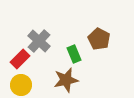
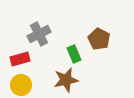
gray cross: moved 7 px up; rotated 20 degrees clockwise
red rectangle: rotated 30 degrees clockwise
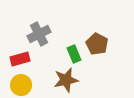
brown pentagon: moved 2 px left, 5 px down
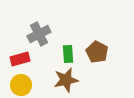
brown pentagon: moved 8 px down
green rectangle: moved 6 px left; rotated 18 degrees clockwise
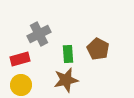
brown pentagon: moved 1 px right, 3 px up
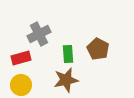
red rectangle: moved 1 px right, 1 px up
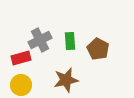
gray cross: moved 1 px right, 6 px down
green rectangle: moved 2 px right, 13 px up
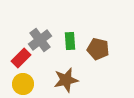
gray cross: rotated 10 degrees counterclockwise
brown pentagon: rotated 15 degrees counterclockwise
red rectangle: rotated 30 degrees counterclockwise
yellow circle: moved 2 px right, 1 px up
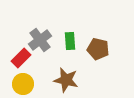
brown star: rotated 25 degrees clockwise
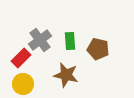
brown star: moved 5 px up
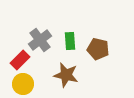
red rectangle: moved 1 px left, 2 px down
